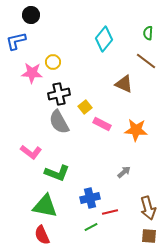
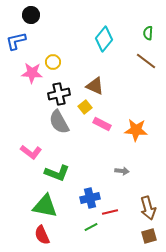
brown triangle: moved 29 px left, 2 px down
gray arrow: moved 2 px left, 1 px up; rotated 48 degrees clockwise
brown square: rotated 21 degrees counterclockwise
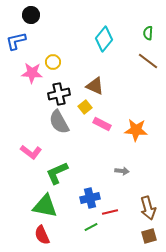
brown line: moved 2 px right
green L-shape: rotated 135 degrees clockwise
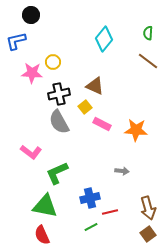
brown square: moved 1 px left, 2 px up; rotated 21 degrees counterclockwise
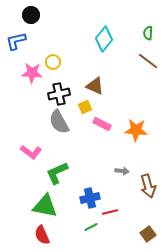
yellow square: rotated 16 degrees clockwise
brown arrow: moved 22 px up
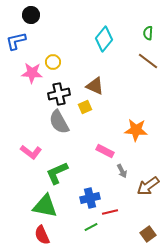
pink rectangle: moved 3 px right, 27 px down
gray arrow: rotated 56 degrees clockwise
brown arrow: rotated 70 degrees clockwise
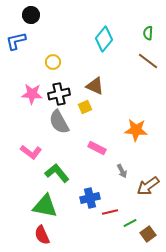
pink star: moved 21 px down
pink rectangle: moved 8 px left, 3 px up
green L-shape: rotated 75 degrees clockwise
green line: moved 39 px right, 4 px up
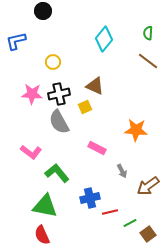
black circle: moved 12 px right, 4 px up
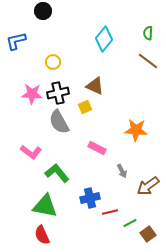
black cross: moved 1 px left, 1 px up
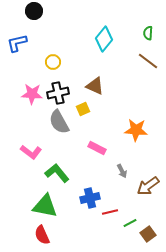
black circle: moved 9 px left
blue L-shape: moved 1 px right, 2 px down
yellow square: moved 2 px left, 2 px down
